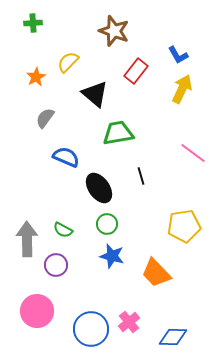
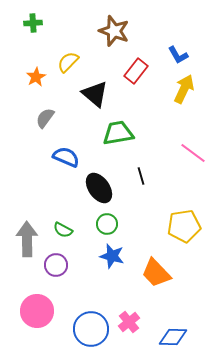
yellow arrow: moved 2 px right
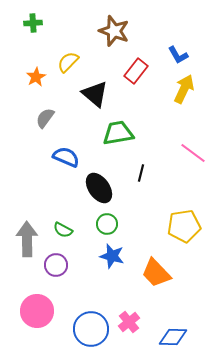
black line: moved 3 px up; rotated 30 degrees clockwise
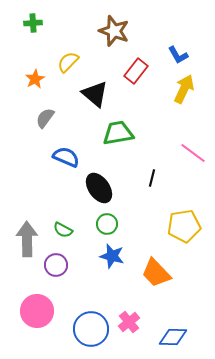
orange star: moved 1 px left, 2 px down
black line: moved 11 px right, 5 px down
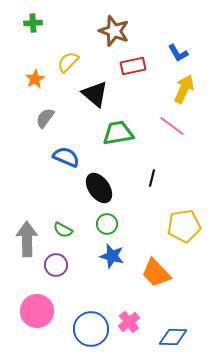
blue L-shape: moved 2 px up
red rectangle: moved 3 px left, 5 px up; rotated 40 degrees clockwise
pink line: moved 21 px left, 27 px up
